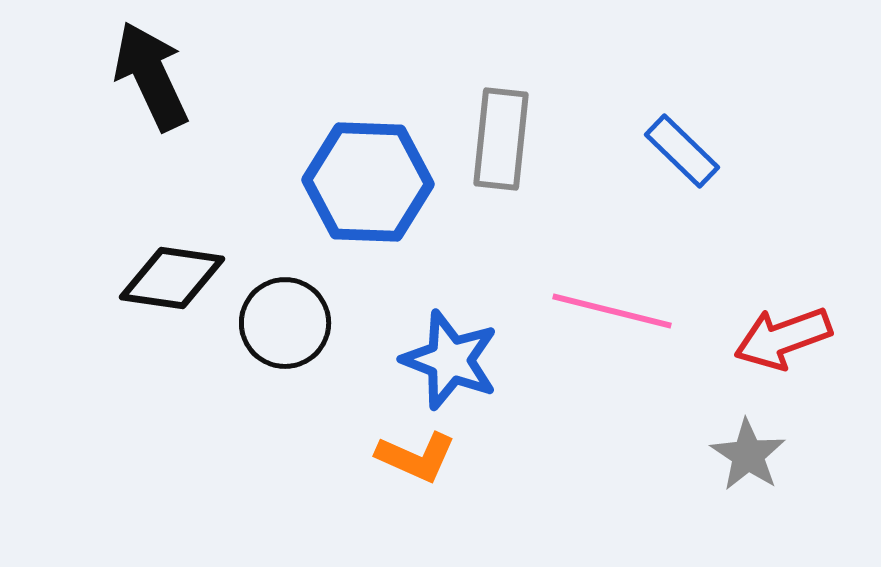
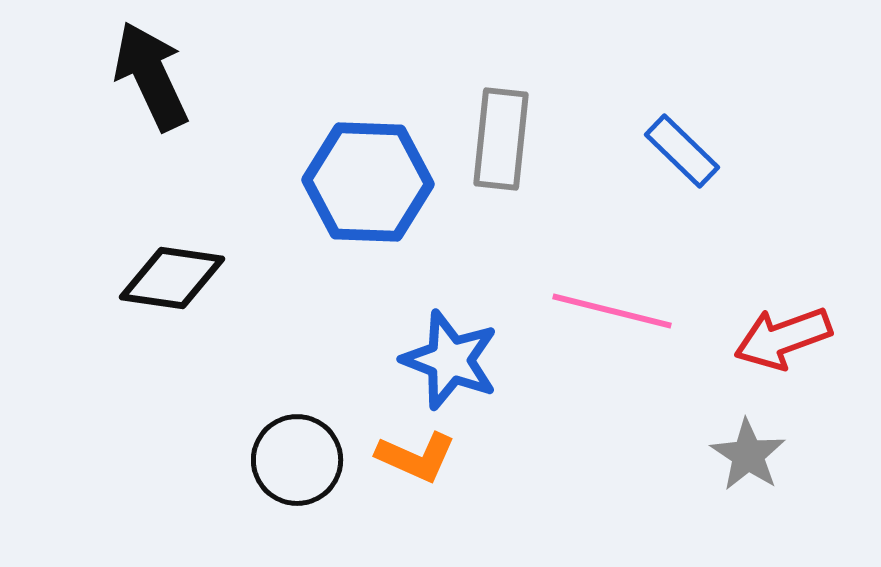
black circle: moved 12 px right, 137 px down
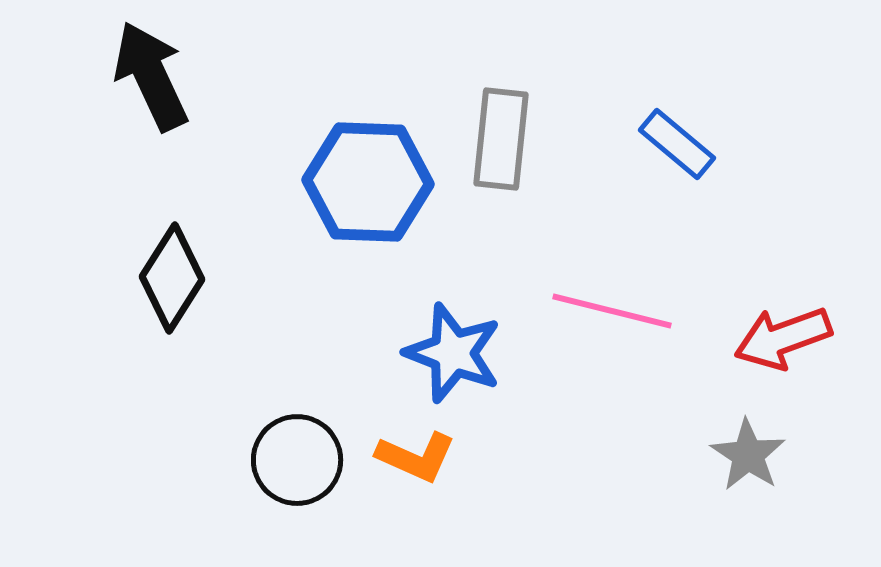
blue rectangle: moved 5 px left, 7 px up; rotated 4 degrees counterclockwise
black diamond: rotated 66 degrees counterclockwise
blue star: moved 3 px right, 7 px up
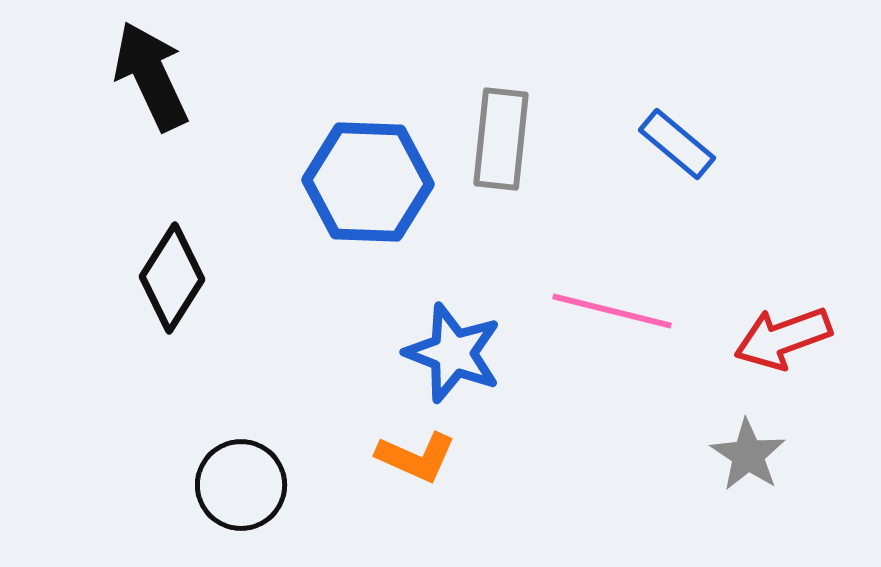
black circle: moved 56 px left, 25 px down
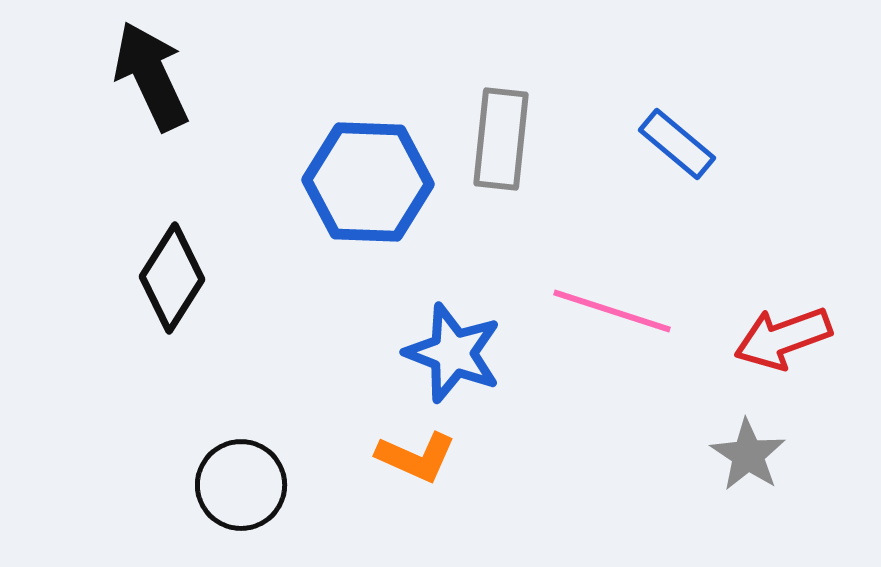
pink line: rotated 4 degrees clockwise
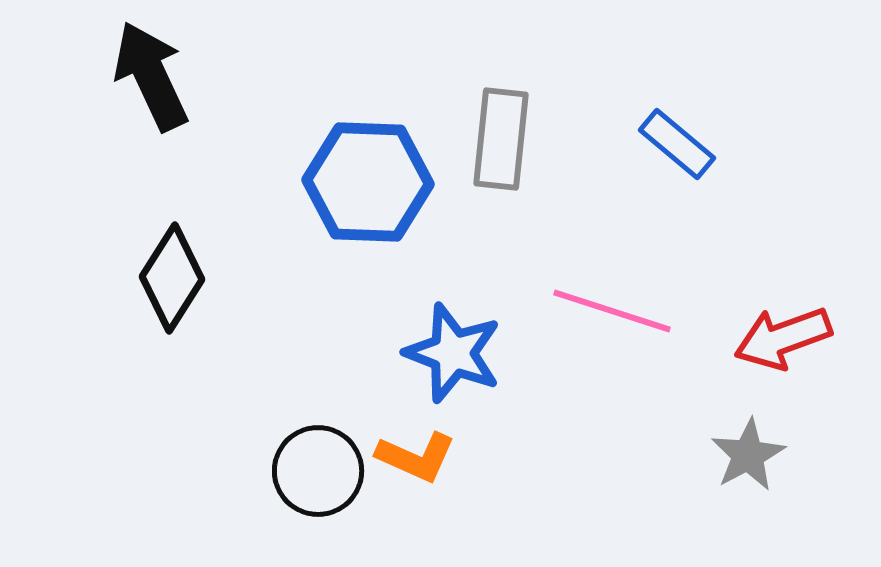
gray star: rotated 10 degrees clockwise
black circle: moved 77 px right, 14 px up
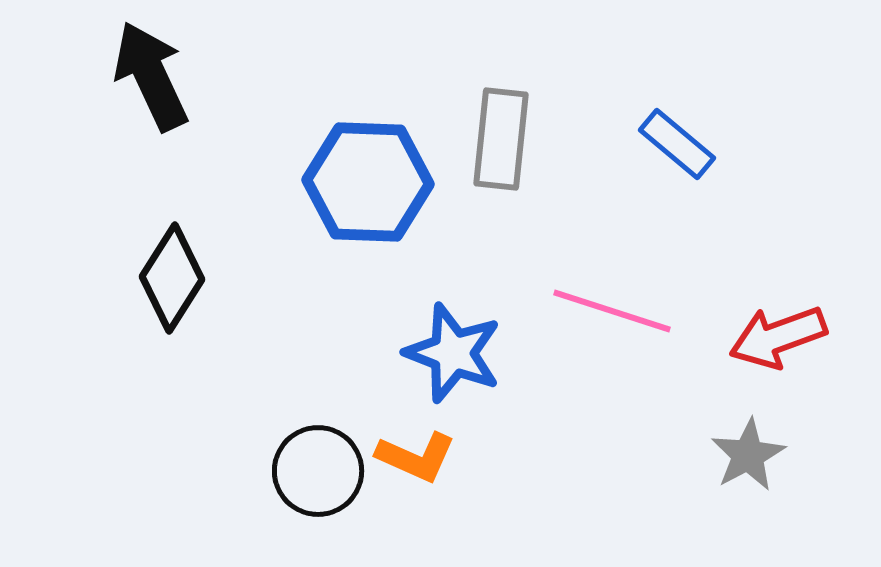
red arrow: moved 5 px left, 1 px up
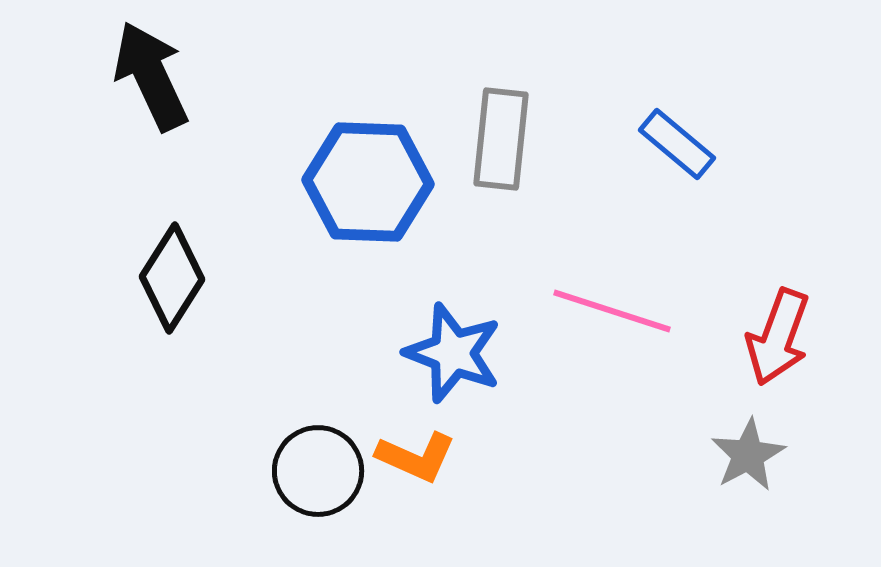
red arrow: rotated 50 degrees counterclockwise
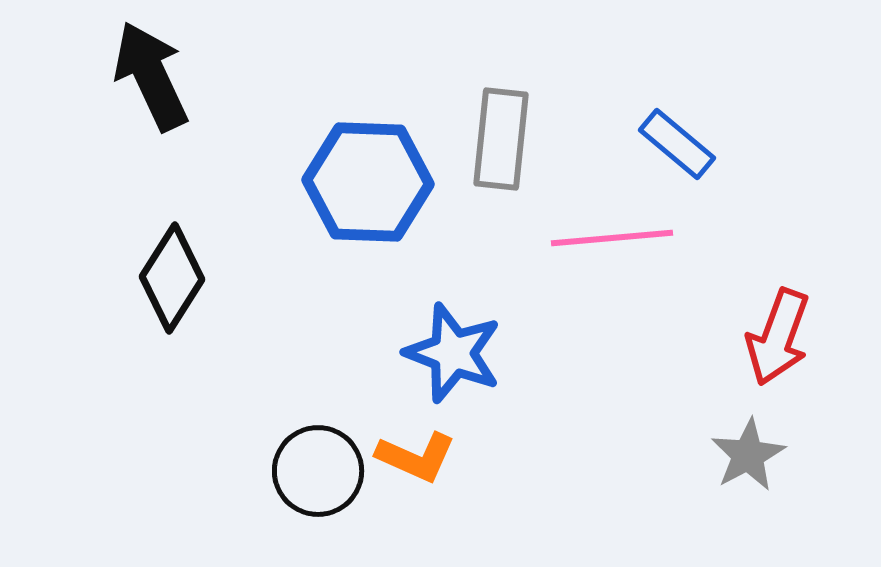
pink line: moved 73 px up; rotated 23 degrees counterclockwise
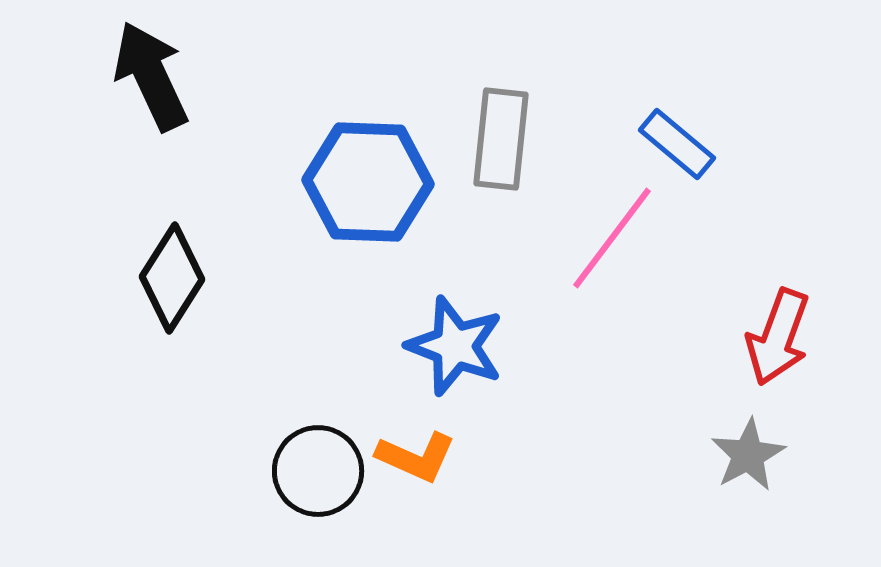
pink line: rotated 48 degrees counterclockwise
blue star: moved 2 px right, 7 px up
